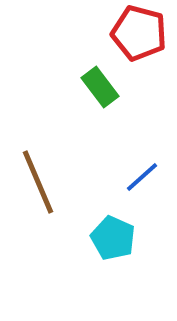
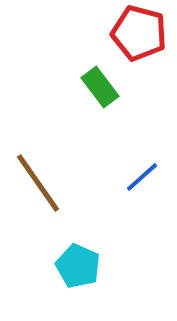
brown line: moved 1 px down; rotated 12 degrees counterclockwise
cyan pentagon: moved 35 px left, 28 px down
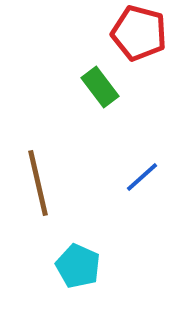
brown line: rotated 22 degrees clockwise
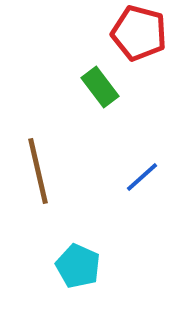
brown line: moved 12 px up
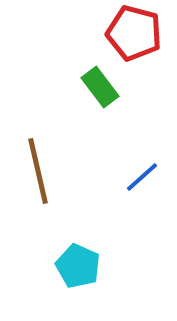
red pentagon: moved 5 px left
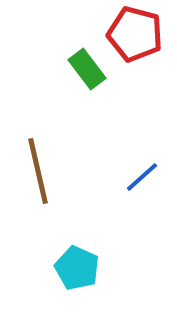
red pentagon: moved 1 px right, 1 px down
green rectangle: moved 13 px left, 18 px up
cyan pentagon: moved 1 px left, 2 px down
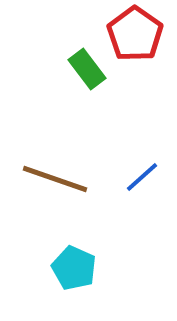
red pentagon: rotated 20 degrees clockwise
brown line: moved 17 px right, 8 px down; rotated 58 degrees counterclockwise
cyan pentagon: moved 3 px left
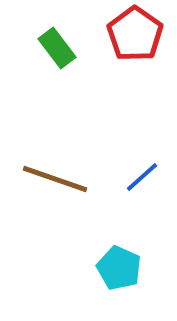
green rectangle: moved 30 px left, 21 px up
cyan pentagon: moved 45 px right
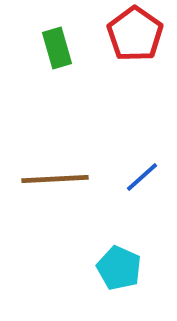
green rectangle: rotated 21 degrees clockwise
brown line: rotated 22 degrees counterclockwise
